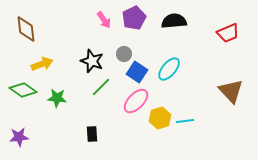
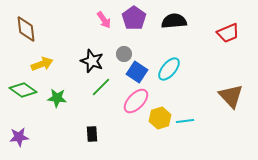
purple pentagon: rotated 10 degrees counterclockwise
brown triangle: moved 5 px down
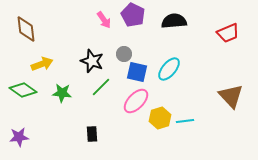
purple pentagon: moved 1 px left, 3 px up; rotated 10 degrees counterclockwise
blue square: rotated 20 degrees counterclockwise
green star: moved 5 px right, 5 px up
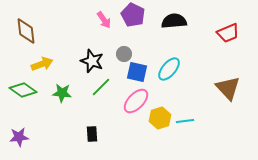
brown diamond: moved 2 px down
brown triangle: moved 3 px left, 8 px up
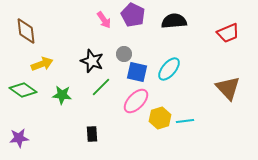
green star: moved 2 px down
purple star: moved 1 px down
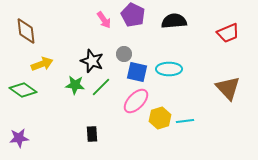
cyan ellipse: rotated 50 degrees clockwise
green star: moved 13 px right, 10 px up
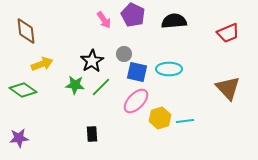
black star: rotated 20 degrees clockwise
